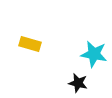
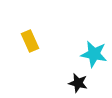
yellow rectangle: moved 3 px up; rotated 50 degrees clockwise
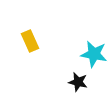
black star: moved 1 px up
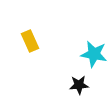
black star: moved 1 px right, 3 px down; rotated 18 degrees counterclockwise
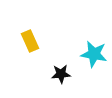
black star: moved 18 px left, 11 px up
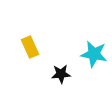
yellow rectangle: moved 6 px down
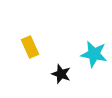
black star: rotated 24 degrees clockwise
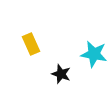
yellow rectangle: moved 1 px right, 3 px up
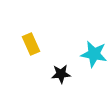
black star: rotated 24 degrees counterclockwise
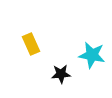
cyan star: moved 2 px left, 1 px down
